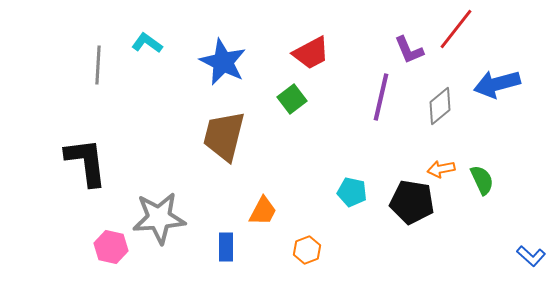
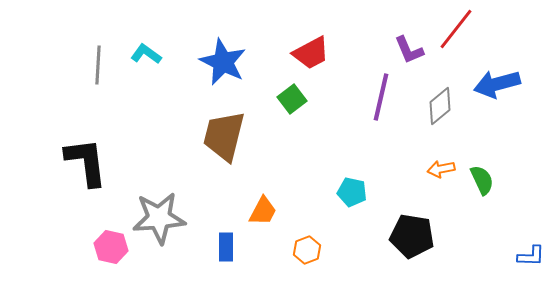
cyan L-shape: moved 1 px left, 11 px down
black pentagon: moved 34 px down
blue L-shape: rotated 40 degrees counterclockwise
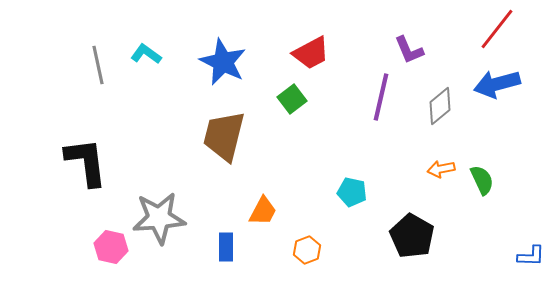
red line: moved 41 px right
gray line: rotated 15 degrees counterclockwise
black pentagon: rotated 21 degrees clockwise
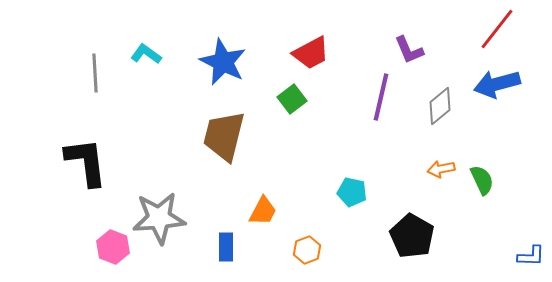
gray line: moved 3 px left, 8 px down; rotated 9 degrees clockwise
pink hexagon: moved 2 px right; rotated 8 degrees clockwise
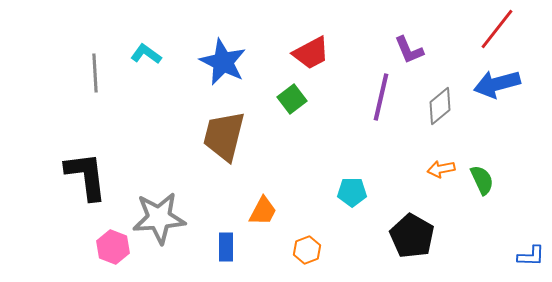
black L-shape: moved 14 px down
cyan pentagon: rotated 12 degrees counterclockwise
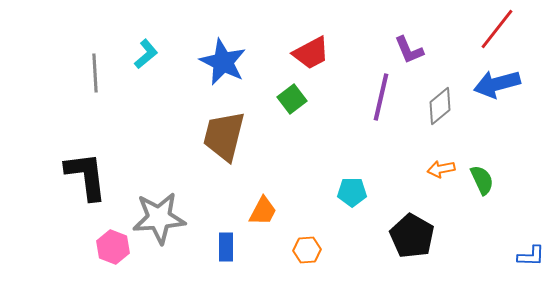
cyan L-shape: rotated 104 degrees clockwise
orange hexagon: rotated 16 degrees clockwise
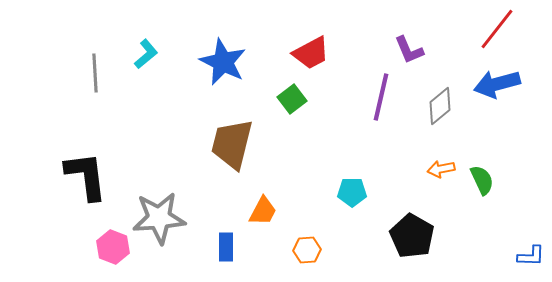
brown trapezoid: moved 8 px right, 8 px down
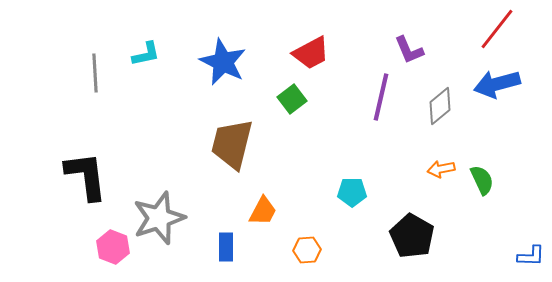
cyan L-shape: rotated 28 degrees clockwise
gray star: rotated 14 degrees counterclockwise
